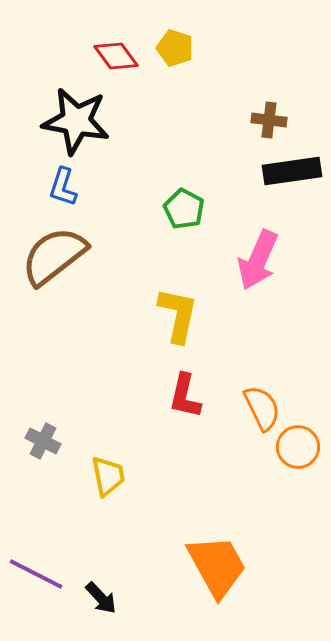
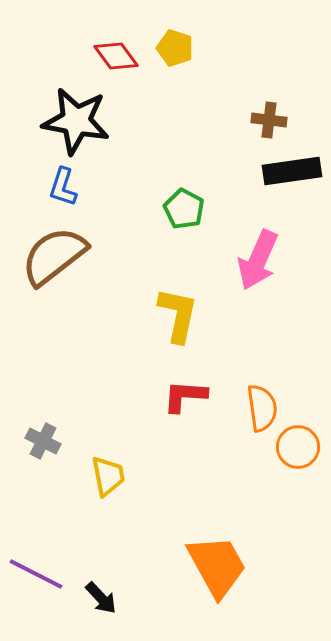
red L-shape: rotated 81 degrees clockwise
orange semicircle: rotated 18 degrees clockwise
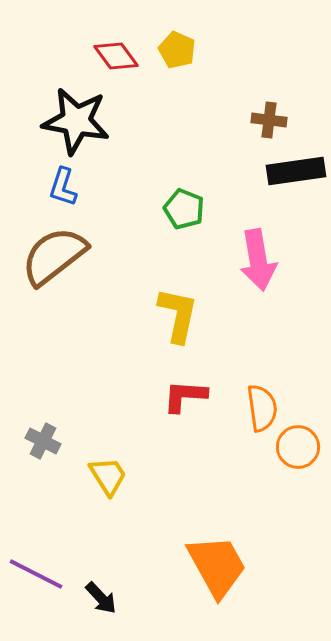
yellow pentagon: moved 2 px right, 2 px down; rotated 6 degrees clockwise
black rectangle: moved 4 px right
green pentagon: rotated 6 degrees counterclockwise
pink arrow: rotated 34 degrees counterclockwise
yellow trapezoid: rotated 21 degrees counterclockwise
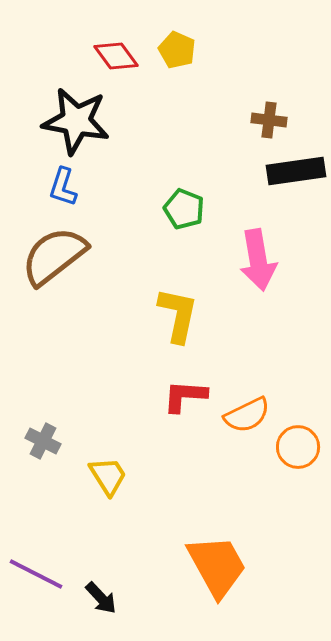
orange semicircle: moved 15 px left, 7 px down; rotated 72 degrees clockwise
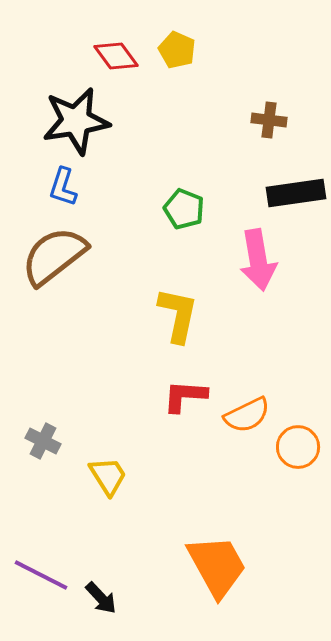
black star: rotated 20 degrees counterclockwise
black rectangle: moved 22 px down
purple line: moved 5 px right, 1 px down
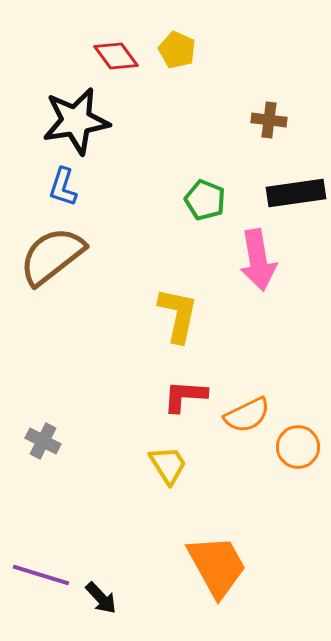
green pentagon: moved 21 px right, 9 px up
brown semicircle: moved 2 px left
yellow trapezoid: moved 60 px right, 11 px up
purple line: rotated 10 degrees counterclockwise
